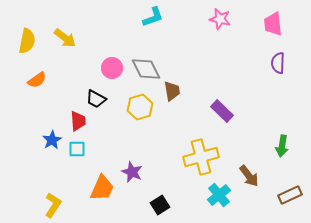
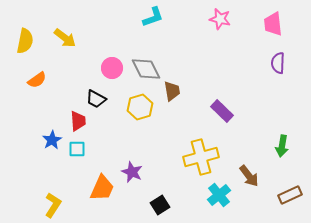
yellow semicircle: moved 2 px left
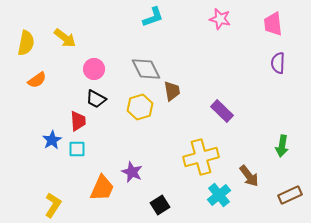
yellow semicircle: moved 1 px right, 2 px down
pink circle: moved 18 px left, 1 px down
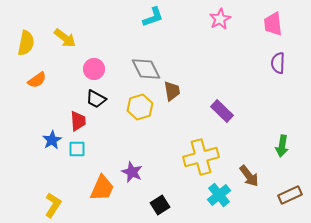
pink star: rotated 30 degrees clockwise
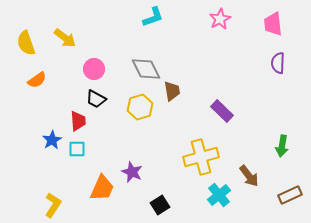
yellow semicircle: rotated 150 degrees clockwise
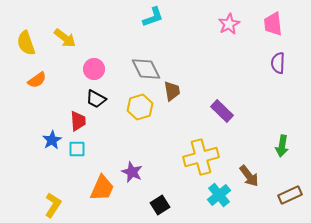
pink star: moved 9 px right, 5 px down
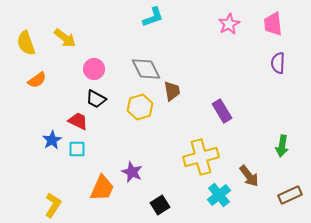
purple rectangle: rotated 15 degrees clockwise
red trapezoid: rotated 60 degrees counterclockwise
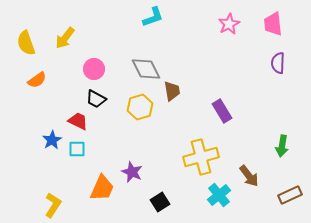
yellow arrow: rotated 90 degrees clockwise
black square: moved 3 px up
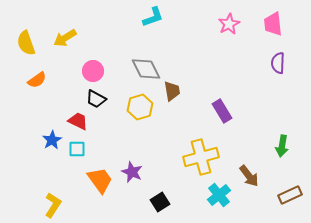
yellow arrow: rotated 20 degrees clockwise
pink circle: moved 1 px left, 2 px down
orange trapezoid: moved 2 px left, 8 px up; rotated 60 degrees counterclockwise
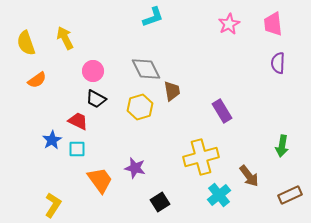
yellow arrow: rotated 95 degrees clockwise
purple star: moved 3 px right, 4 px up; rotated 10 degrees counterclockwise
